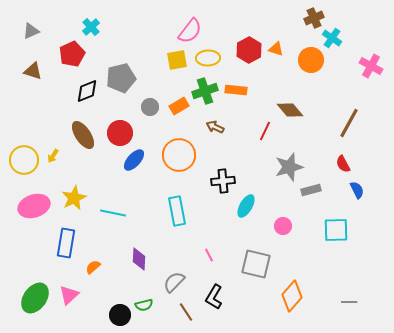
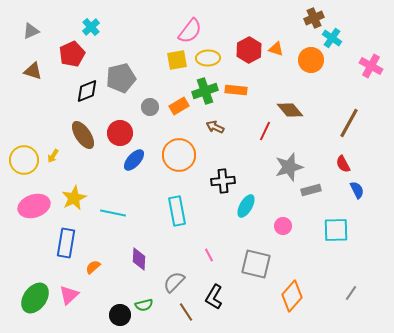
gray line at (349, 302): moved 2 px right, 9 px up; rotated 56 degrees counterclockwise
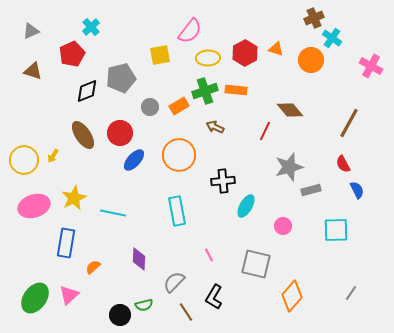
red hexagon at (249, 50): moved 4 px left, 3 px down
yellow square at (177, 60): moved 17 px left, 5 px up
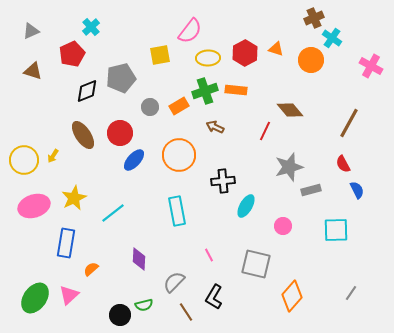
cyan line at (113, 213): rotated 50 degrees counterclockwise
orange semicircle at (93, 267): moved 2 px left, 2 px down
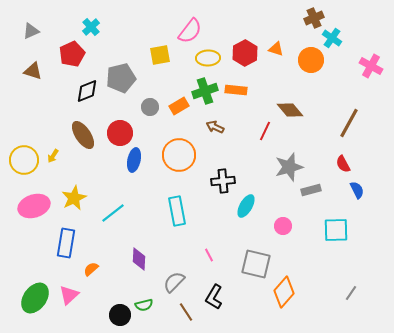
blue ellipse at (134, 160): rotated 30 degrees counterclockwise
orange diamond at (292, 296): moved 8 px left, 4 px up
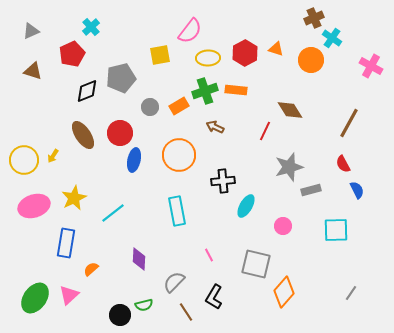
brown diamond at (290, 110): rotated 8 degrees clockwise
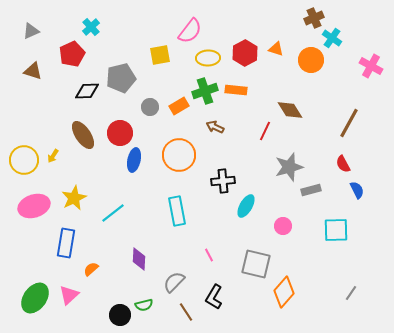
black diamond at (87, 91): rotated 20 degrees clockwise
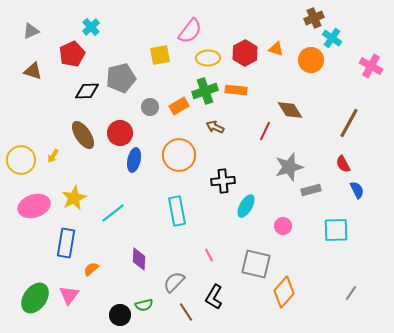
yellow circle at (24, 160): moved 3 px left
pink triangle at (69, 295): rotated 10 degrees counterclockwise
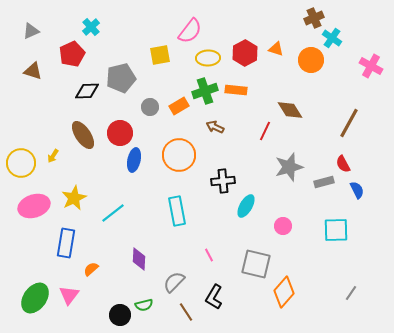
yellow circle at (21, 160): moved 3 px down
gray rectangle at (311, 190): moved 13 px right, 8 px up
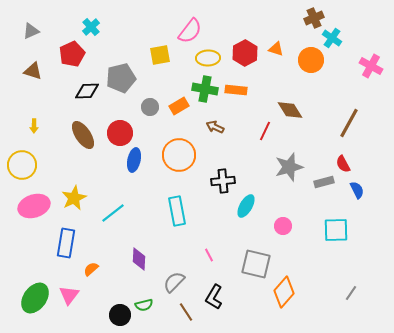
green cross at (205, 91): moved 2 px up; rotated 30 degrees clockwise
yellow arrow at (53, 156): moved 19 px left, 30 px up; rotated 32 degrees counterclockwise
yellow circle at (21, 163): moved 1 px right, 2 px down
